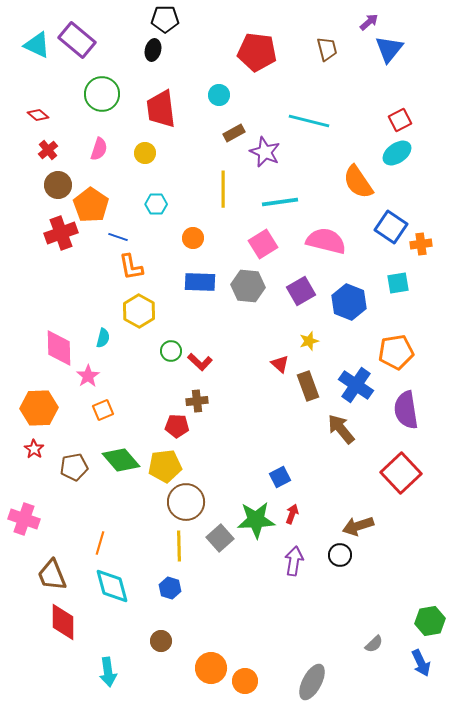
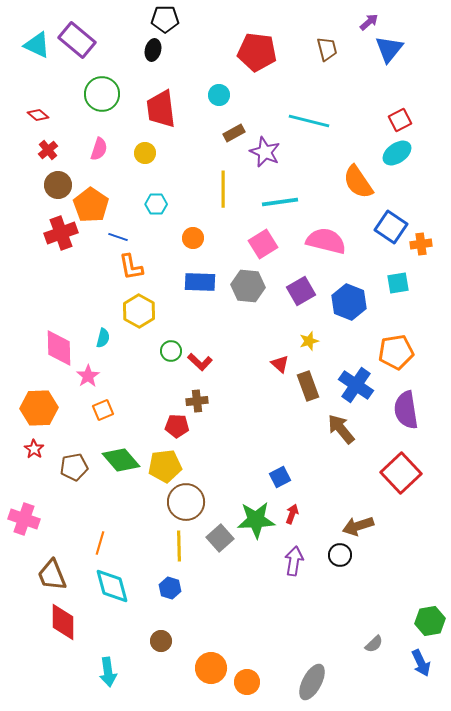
orange circle at (245, 681): moved 2 px right, 1 px down
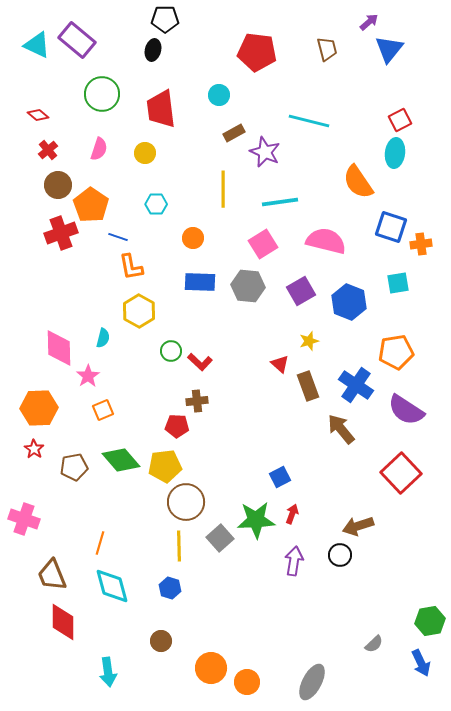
cyan ellipse at (397, 153): moved 2 px left; rotated 48 degrees counterclockwise
blue square at (391, 227): rotated 16 degrees counterclockwise
purple semicircle at (406, 410): rotated 48 degrees counterclockwise
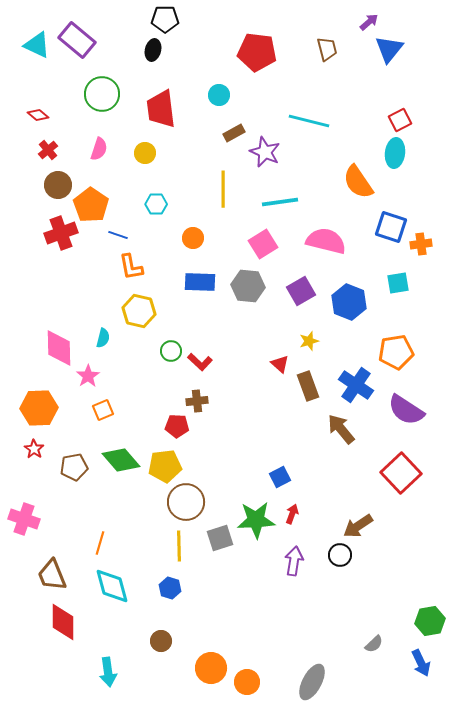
blue line at (118, 237): moved 2 px up
yellow hexagon at (139, 311): rotated 16 degrees counterclockwise
brown arrow at (358, 526): rotated 16 degrees counterclockwise
gray square at (220, 538): rotated 24 degrees clockwise
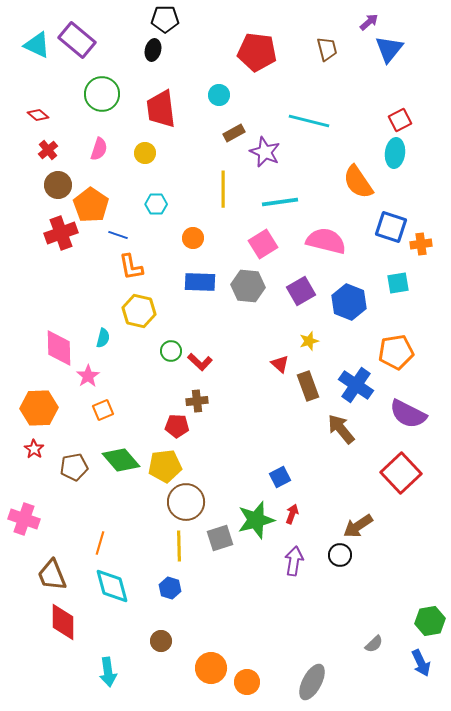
purple semicircle at (406, 410): moved 2 px right, 4 px down; rotated 6 degrees counterclockwise
green star at (256, 520): rotated 12 degrees counterclockwise
